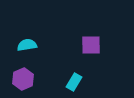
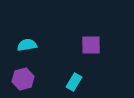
purple hexagon: rotated 10 degrees clockwise
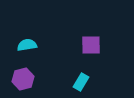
cyan rectangle: moved 7 px right
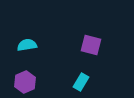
purple square: rotated 15 degrees clockwise
purple hexagon: moved 2 px right, 3 px down; rotated 10 degrees counterclockwise
